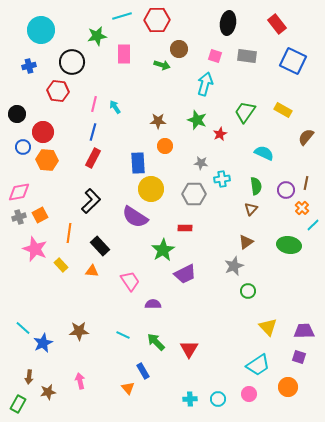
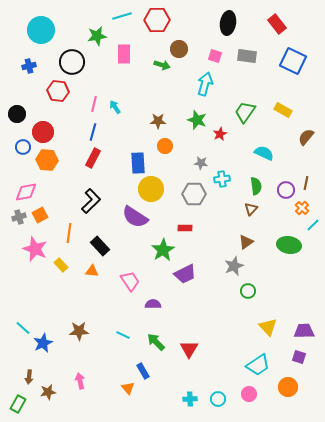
pink diamond at (19, 192): moved 7 px right
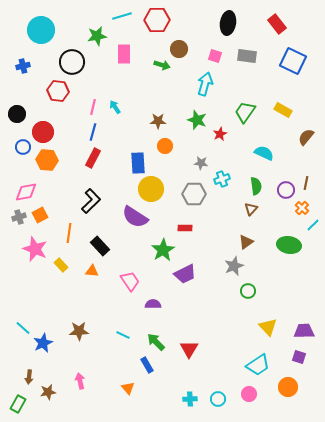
blue cross at (29, 66): moved 6 px left
pink line at (94, 104): moved 1 px left, 3 px down
cyan cross at (222, 179): rotated 14 degrees counterclockwise
blue rectangle at (143, 371): moved 4 px right, 6 px up
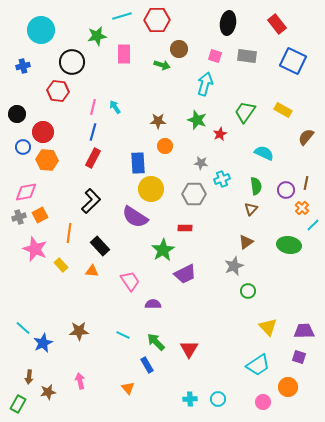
pink circle at (249, 394): moved 14 px right, 8 px down
